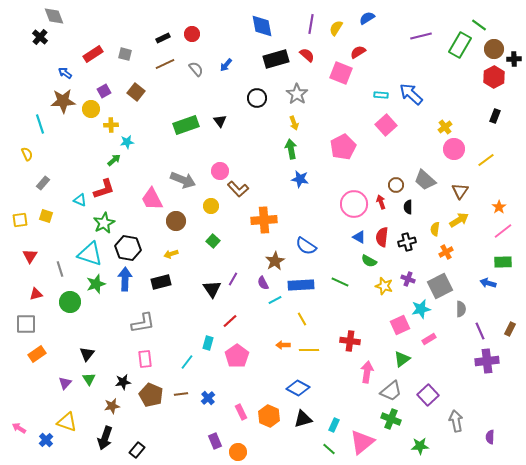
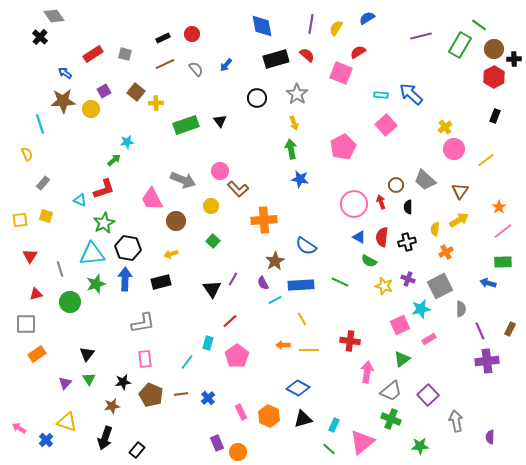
gray diamond at (54, 16): rotated 15 degrees counterclockwise
yellow cross at (111, 125): moved 45 px right, 22 px up
cyan triangle at (90, 254): moved 2 px right; rotated 24 degrees counterclockwise
purple rectangle at (215, 441): moved 2 px right, 2 px down
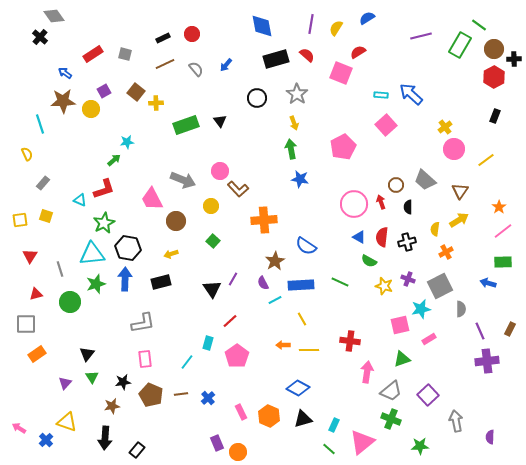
pink square at (400, 325): rotated 12 degrees clockwise
green triangle at (402, 359): rotated 18 degrees clockwise
green triangle at (89, 379): moved 3 px right, 2 px up
black arrow at (105, 438): rotated 15 degrees counterclockwise
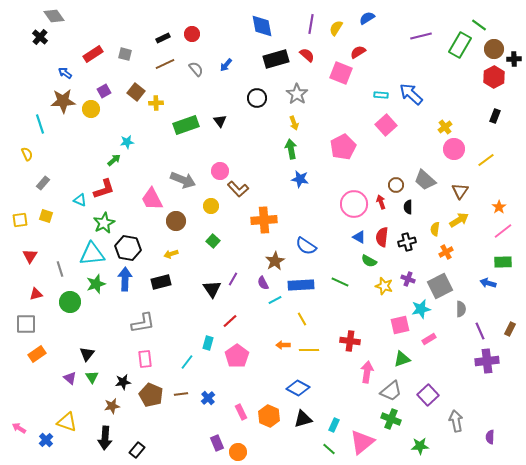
purple triangle at (65, 383): moved 5 px right, 5 px up; rotated 32 degrees counterclockwise
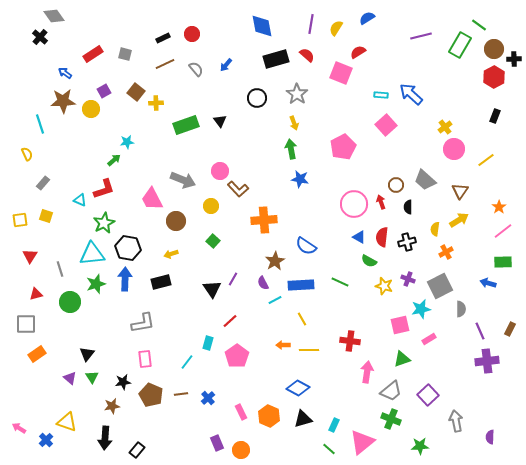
orange circle at (238, 452): moved 3 px right, 2 px up
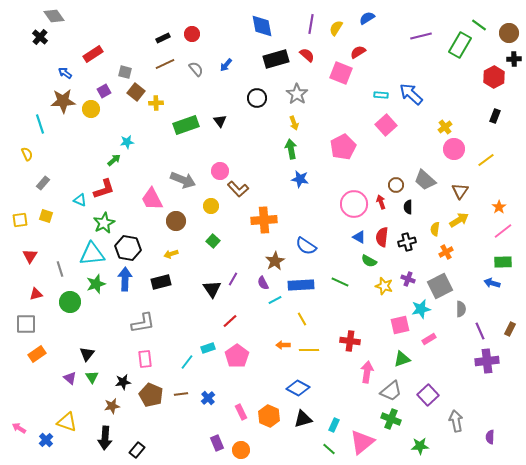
brown circle at (494, 49): moved 15 px right, 16 px up
gray square at (125, 54): moved 18 px down
blue arrow at (488, 283): moved 4 px right
cyan rectangle at (208, 343): moved 5 px down; rotated 56 degrees clockwise
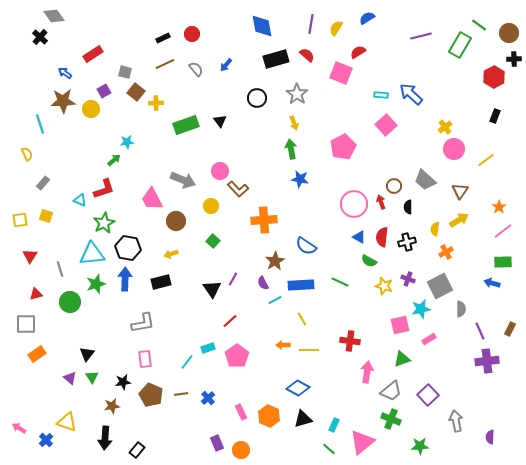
brown circle at (396, 185): moved 2 px left, 1 px down
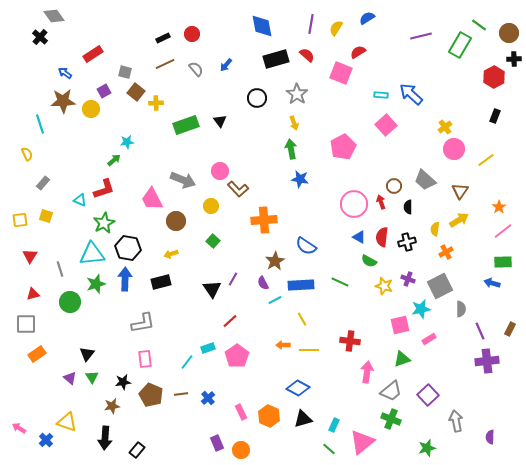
red triangle at (36, 294): moved 3 px left
green star at (420, 446): moved 7 px right, 2 px down; rotated 12 degrees counterclockwise
